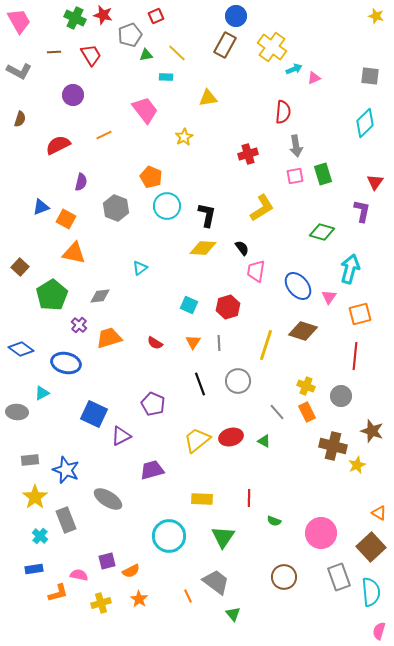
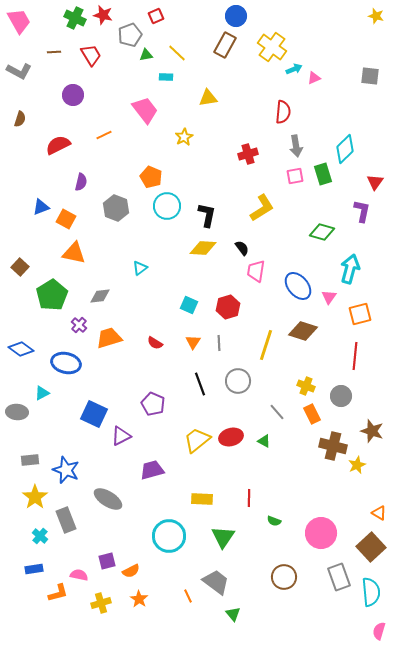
cyan diamond at (365, 123): moved 20 px left, 26 px down
orange rectangle at (307, 412): moved 5 px right, 2 px down
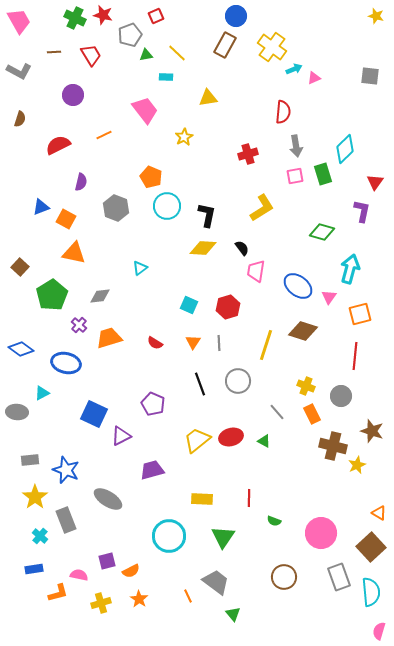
blue ellipse at (298, 286): rotated 12 degrees counterclockwise
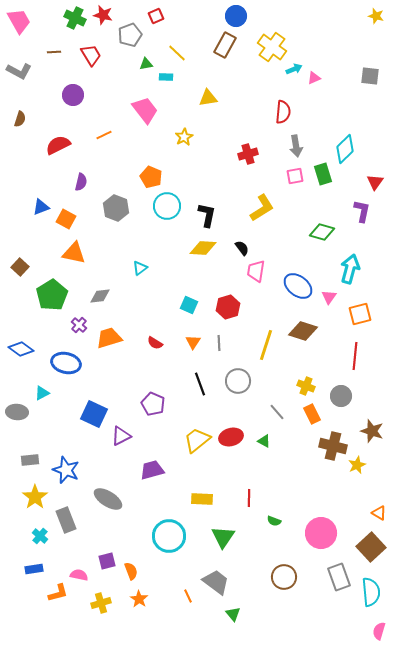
green triangle at (146, 55): moved 9 px down
orange semicircle at (131, 571): rotated 84 degrees counterclockwise
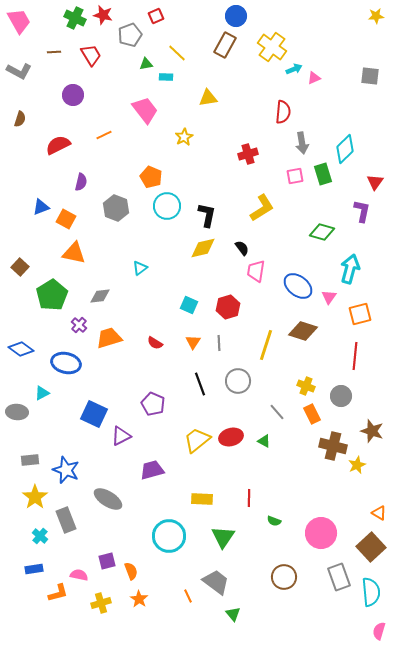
yellow star at (376, 16): rotated 21 degrees counterclockwise
gray arrow at (296, 146): moved 6 px right, 3 px up
yellow diamond at (203, 248): rotated 16 degrees counterclockwise
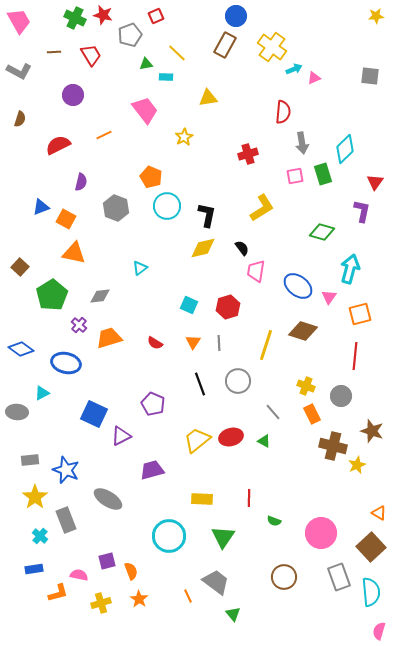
gray line at (277, 412): moved 4 px left
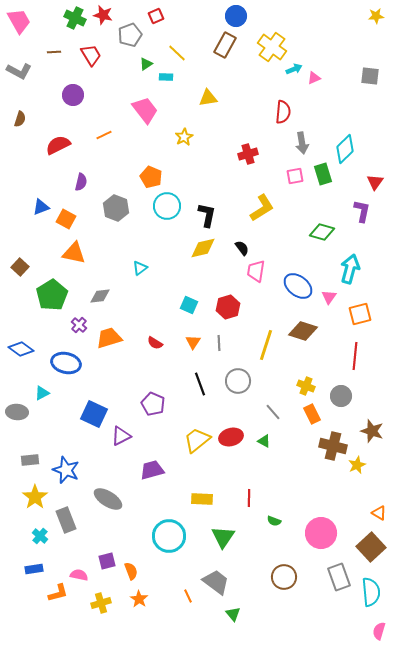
green triangle at (146, 64): rotated 24 degrees counterclockwise
